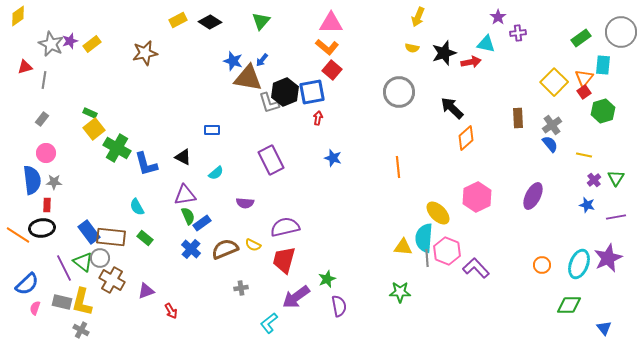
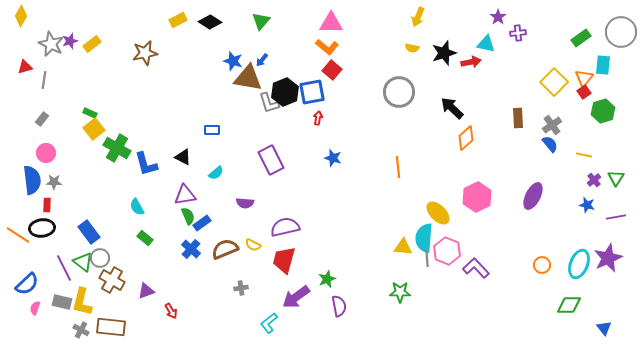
yellow diamond at (18, 16): moved 3 px right; rotated 25 degrees counterclockwise
brown rectangle at (111, 237): moved 90 px down
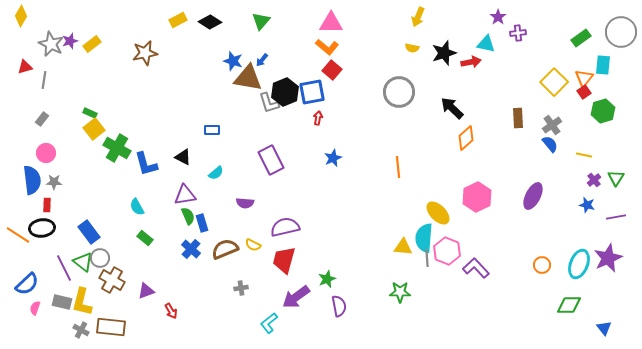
blue star at (333, 158): rotated 30 degrees clockwise
blue rectangle at (202, 223): rotated 72 degrees counterclockwise
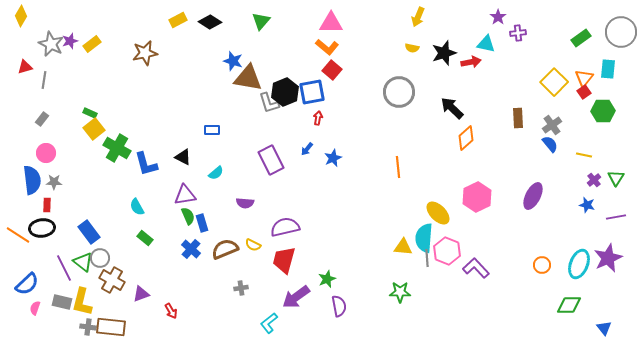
blue arrow at (262, 60): moved 45 px right, 89 px down
cyan rectangle at (603, 65): moved 5 px right, 4 px down
green hexagon at (603, 111): rotated 15 degrees clockwise
purple triangle at (146, 291): moved 5 px left, 3 px down
gray cross at (81, 330): moved 7 px right, 3 px up; rotated 21 degrees counterclockwise
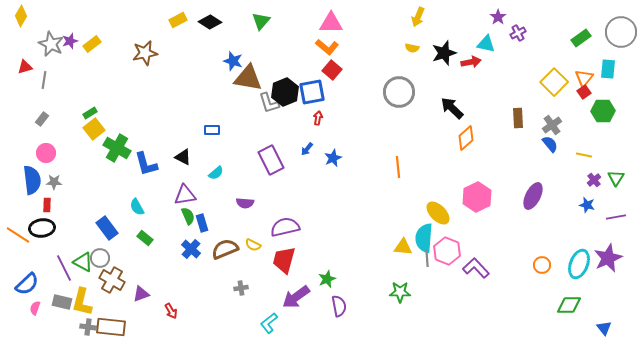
purple cross at (518, 33): rotated 21 degrees counterclockwise
green rectangle at (90, 113): rotated 56 degrees counterclockwise
blue rectangle at (89, 232): moved 18 px right, 4 px up
green triangle at (83, 262): rotated 10 degrees counterclockwise
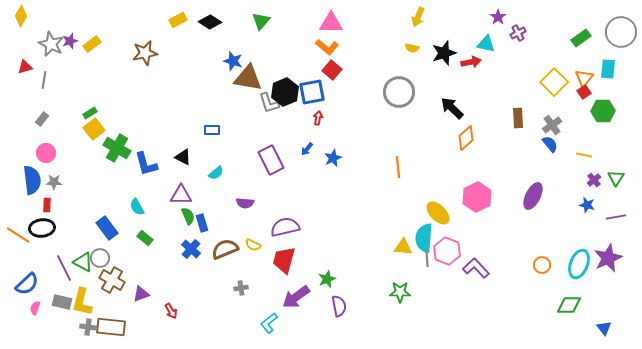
purple triangle at (185, 195): moved 4 px left; rotated 10 degrees clockwise
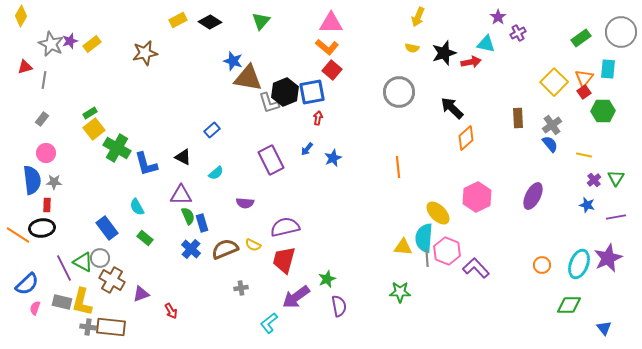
blue rectangle at (212, 130): rotated 42 degrees counterclockwise
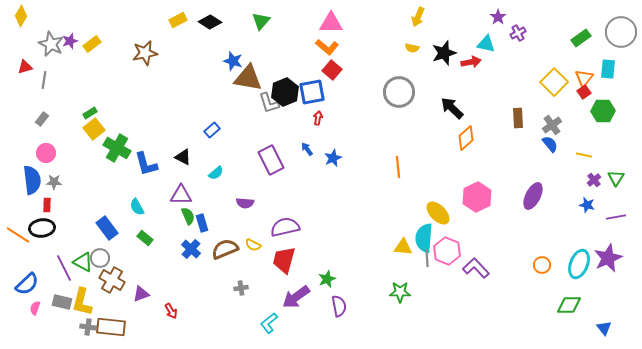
blue arrow at (307, 149): rotated 104 degrees clockwise
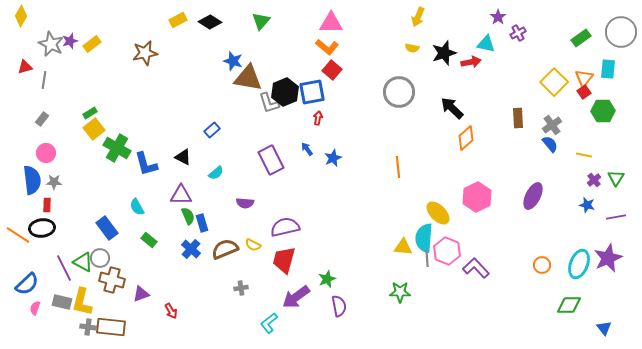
green rectangle at (145, 238): moved 4 px right, 2 px down
brown cross at (112, 280): rotated 15 degrees counterclockwise
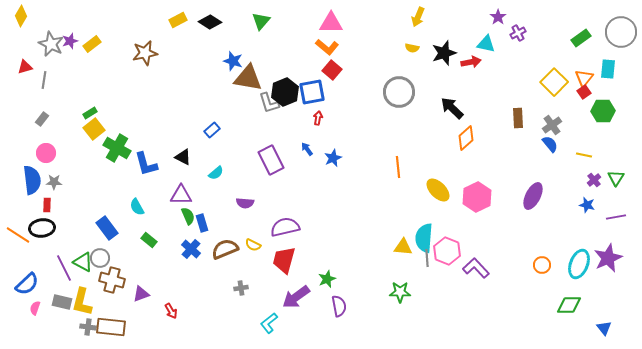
yellow ellipse at (438, 213): moved 23 px up
